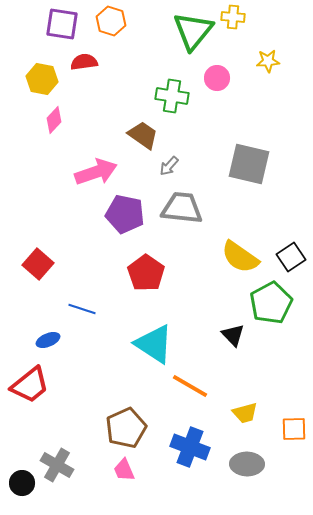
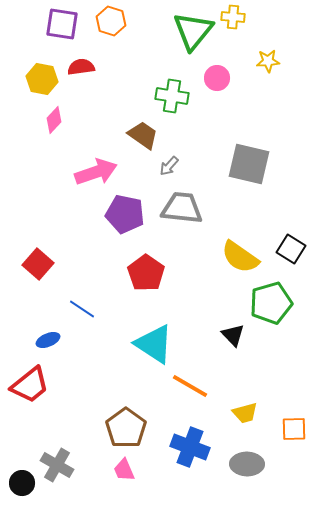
red semicircle: moved 3 px left, 5 px down
black square: moved 8 px up; rotated 24 degrees counterclockwise
green pentagon: rotated 12 degrees clockwise
blue line: rotated 16 degrees clockwise
brown pentagon: rotated 12 degrees counterclockwise
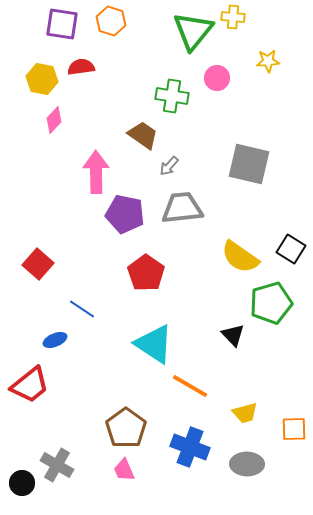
pink arrow: rotated 72 degrees counterclockwise
gray trapezoid: rotated 12 degrees counterclockwise
blue ellipse: moved 7 px right
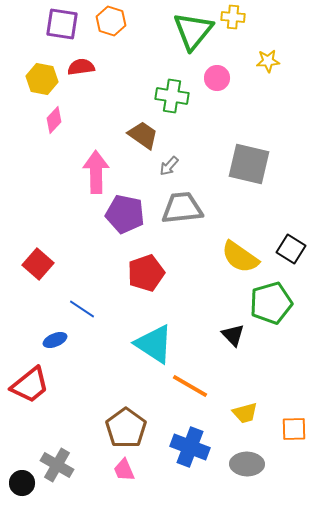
red pentagon: rotated 18 degrees clockwise
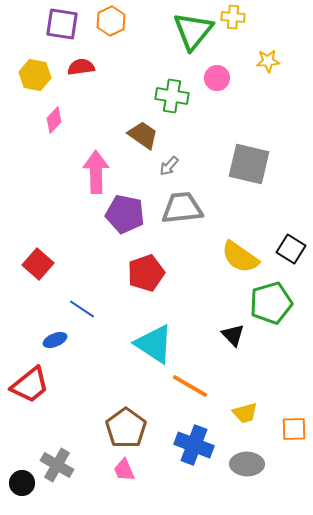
orange hexagon: rotated 16 degrees clockwise
yellow hexagon: moved 7 px left, 4 px up
blue cross: moved 4 px right, 2 px up
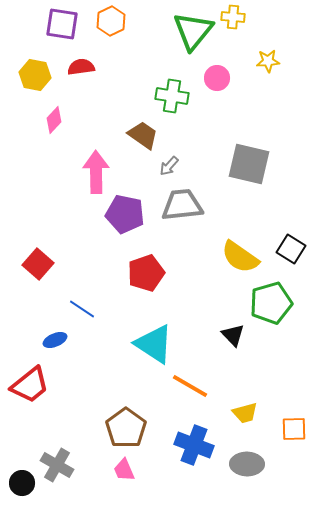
gray trapezoid: moved 3 px up
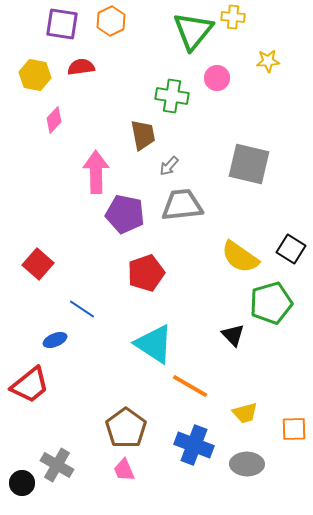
brown trapezoid: rotated 44 degrees clockwise
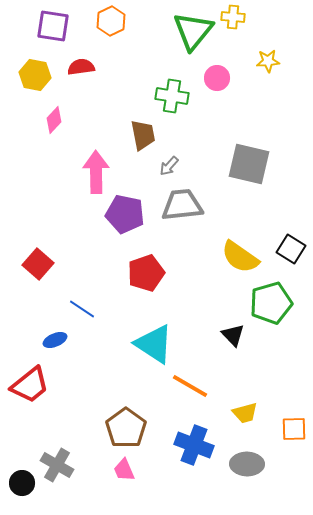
purple square: moved 9 px left, 2 px down
